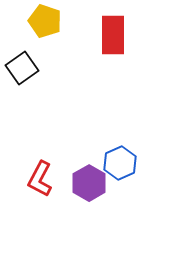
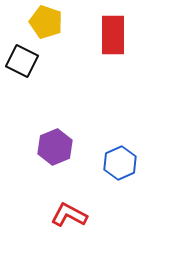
yellow pentagon: moved 1 px right, 1 px down
black square: moved 7 px up; rotated 28 degrees counterclockwise
red L-shape: moved 29 px right, 36 px down; rotated 90 degrees clockwise
purple hexagon: moved 34 px left, 36 px up; rotated 8 degrees clockwise
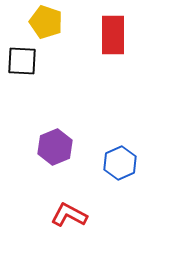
black square: rotated 24 degrees counterclockwise
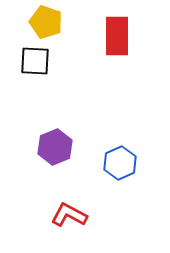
red rectangle: moved 4 px right, 1 px down
black square: moved 13 px right
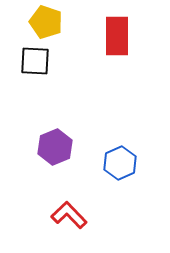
red L-shape: rotated 18 degrees clockwise
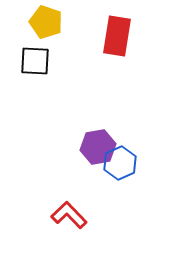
red rectangle: rotated 9 degrees clockwise
purple hexagon: moved 43 px right; rotated 12 degrees clockwise
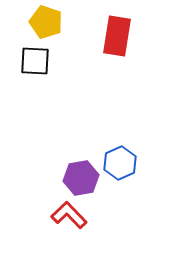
purple hexagon: moved 17 px left, 31 px down
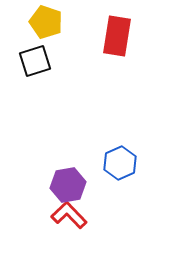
black square: rotated 20 degrees counterclockwise
purple hexagon: moved 13 px left, 7 px down
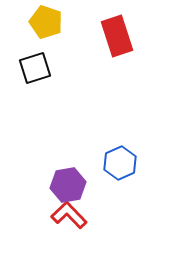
red rectangle: rotated 27 degrees counterclockwise
black square: moved 7 px down
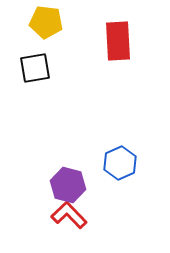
yellow pentagon: rotated 12 degrees counterclockwise
red rectangle: moved 1 px right, 5 px down; rotated 15 degrees clockwise
black square: rotated 8 degrees clockwise
purple hexagon: rotated 24 degrees clockwise
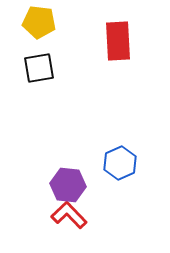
yellow pentagon: moved 7 px left
black square: moved 4 px right
purple hexagon: rotated 8 degrees counterclockwise
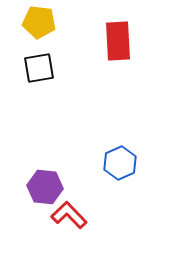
purple hexagon: moved 23 px left, 2 px down
